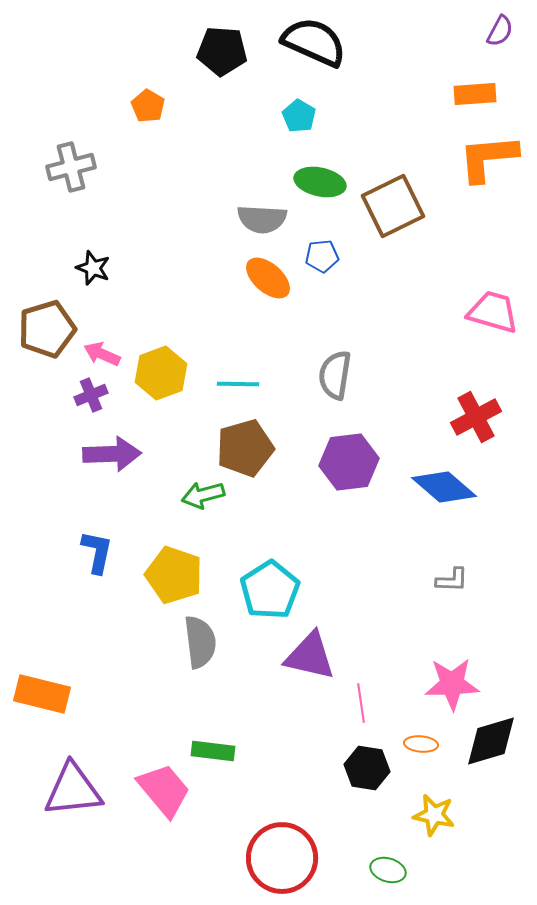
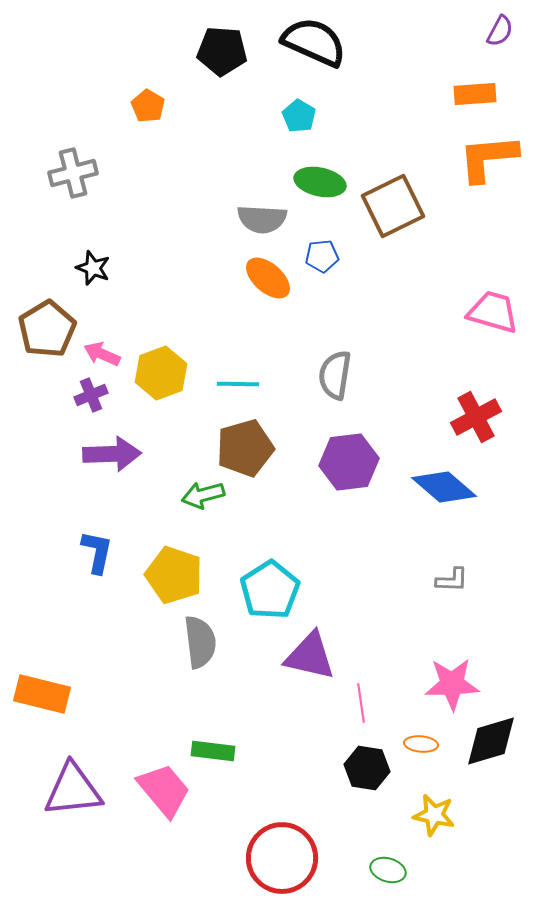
gray cross at (71, 167): moved 2 px right, 6 px down
brown pentagon at (47, 329): rotated 14 degrees counterclockwise
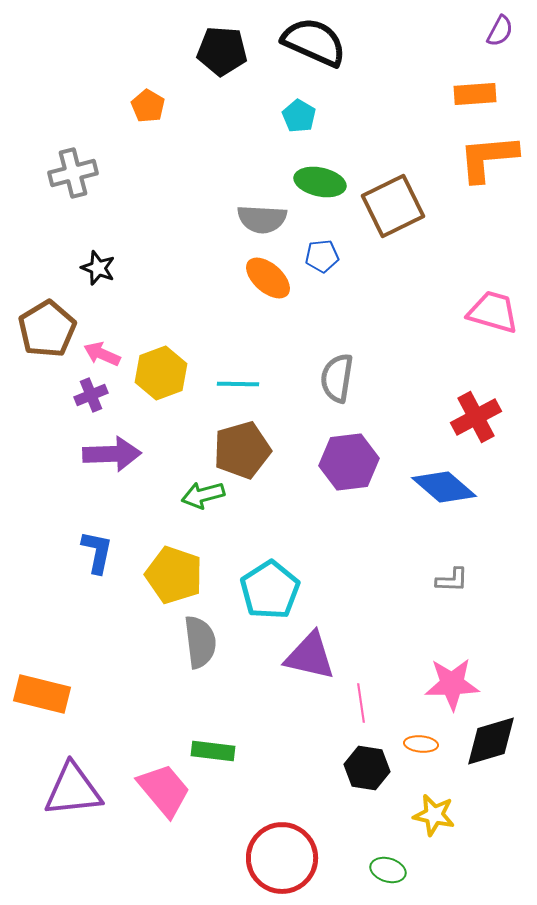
black star at (93, 268): moved 5 px right
gray semicircle at (335, 375): moved 2 px right, 3 px down
brown pentagon at (245, 448): moved 3 px left, 2 px down
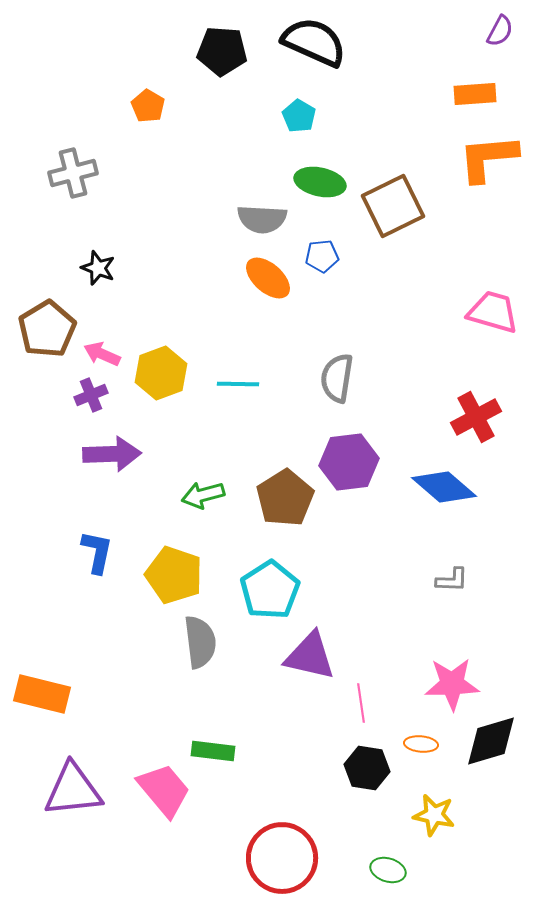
brown pentagon at (242, 450): moved 43 px right, 48 px down; rotated 16 degrees counterclockwise
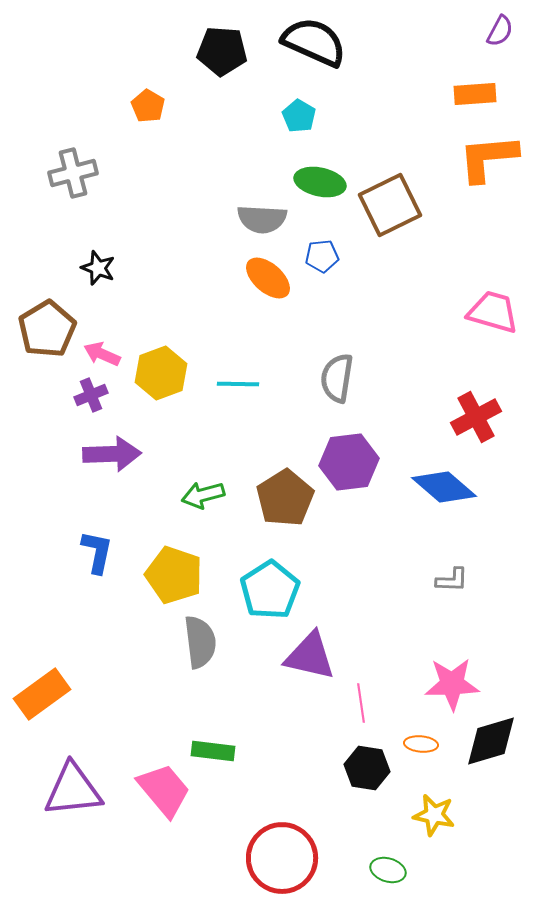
brown square at (393, 206): moved 3 px left, 1 px up
orange rectangle at (42, 694): rotated 50 degrees counterclockwise
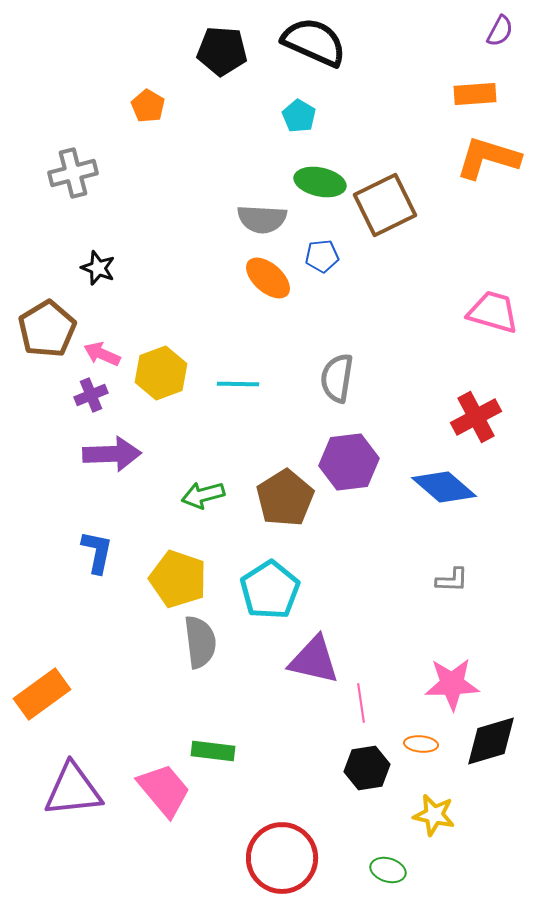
orange L-shape at (488, 158): rotated 22 degrees clockwise
brown square at (390, 205): moved 5 px left
yellow pentagon at (174, 575): moved 4 px right, 4 px down
purple triangle at (310, 656): moved 4 px right, 4 px down
black hexagon at (367, 768): rotated 18 degrees counterclockwise
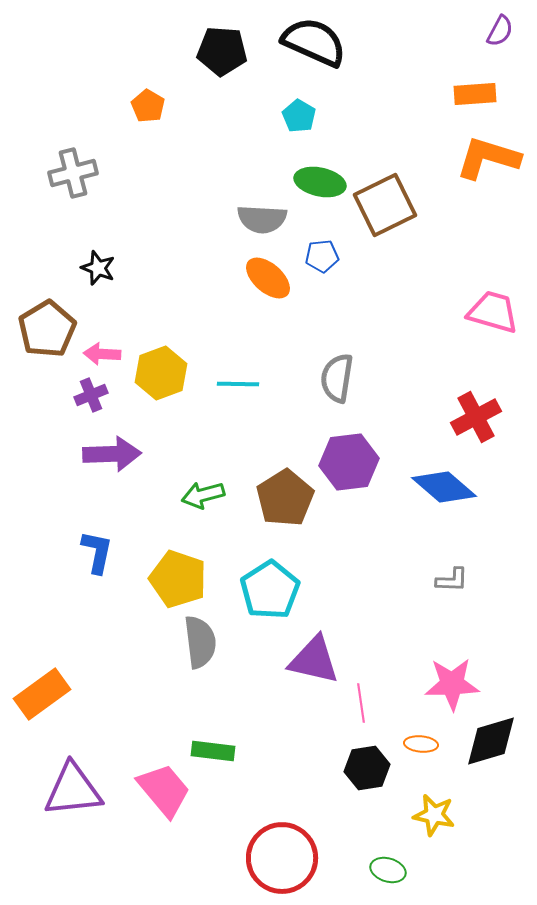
pink arrow at (102, 354): rotated 21 degrees counterclockwise
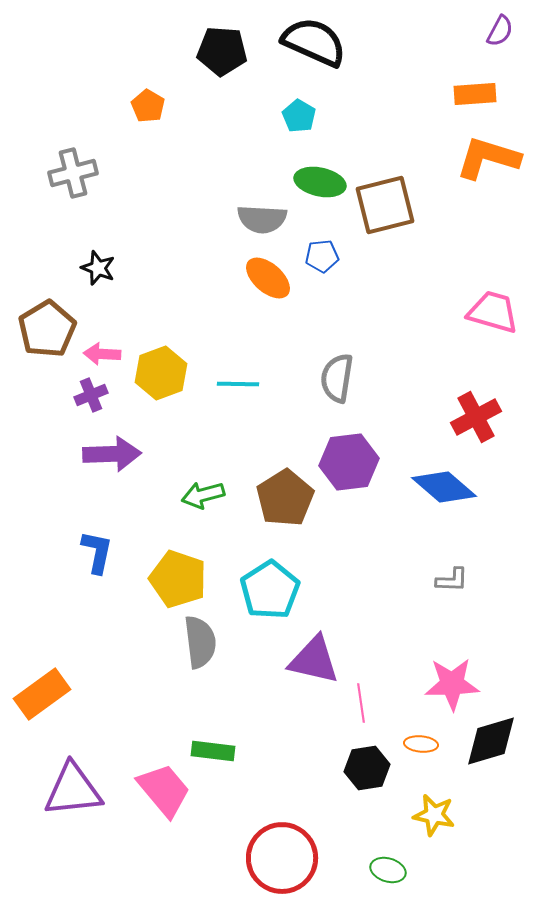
brown square at (385, 205): rotated 12 degrees clockwise
